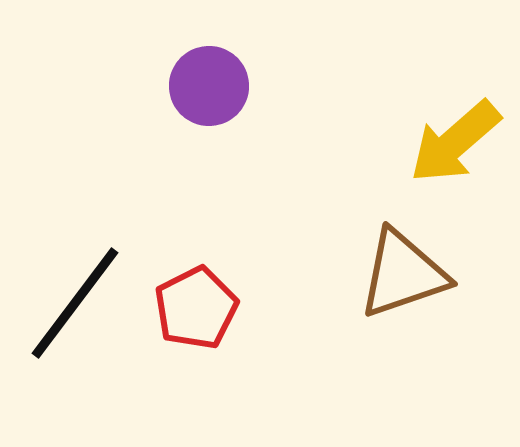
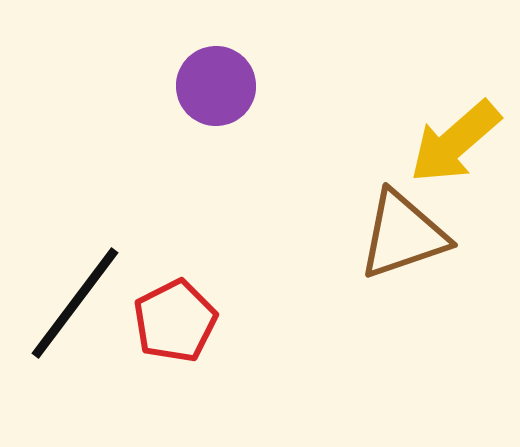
purple circle: moved 7 px right
brown triangle: moved 39 px up
red pentagon: moved 21 px left, 13 px down
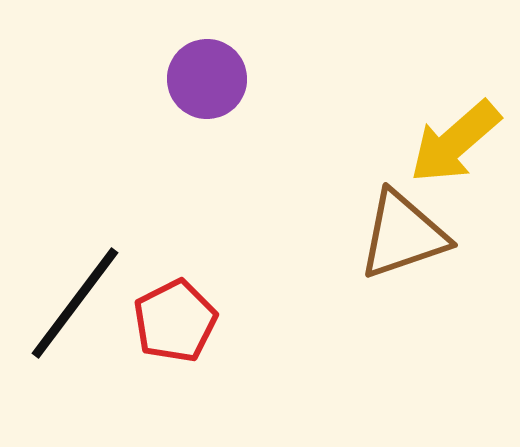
purple circle: moved 9 px left, 7 px up
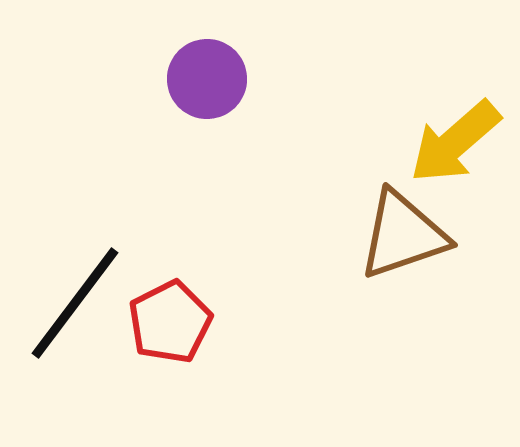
red pentagon: moved 5 px left, 1 px down
